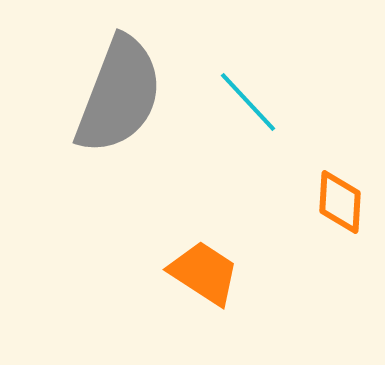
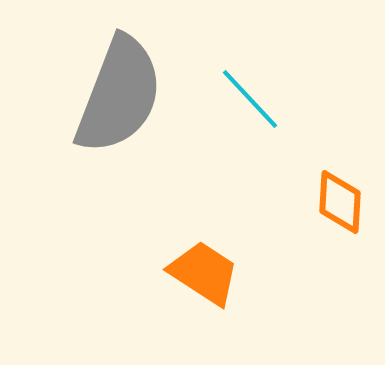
cyan line: moved 2 px right, 3 px up
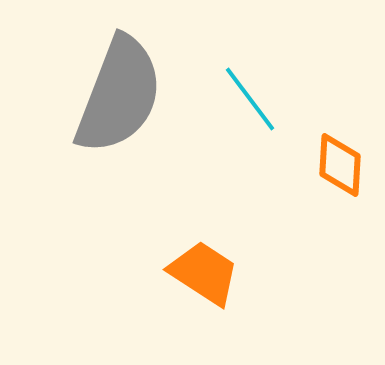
cyan line: rotated 6 degrees clockwise
orange diamond: moved 37 px up
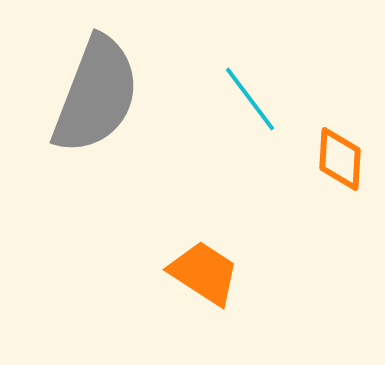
gray semicircle: moved 23 px left
orange diamond: moved 6 px up
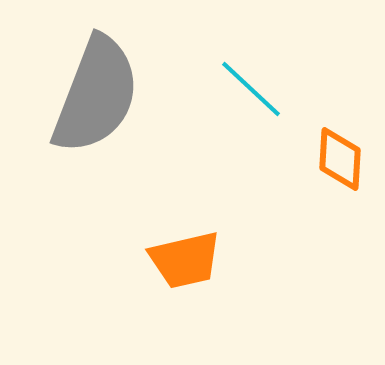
cyan line: moved 1 px right, 10 px up; rotated 10 degrees counterclockwise
orange trapezoid: moved 19 px left, 13 px up; rotated 134 degrees clockwise
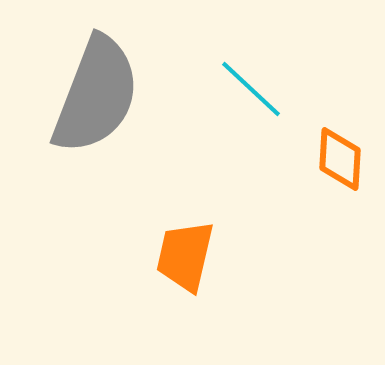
orange trapezoid: moved 4 px up; rotated 116 degrees clockwise
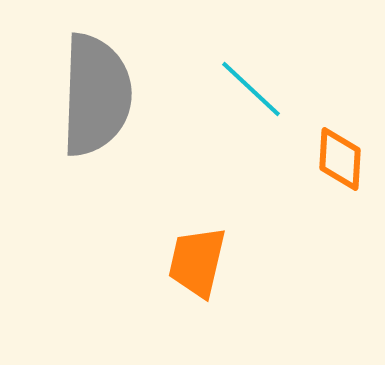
gray semicircle: rotated 19 degrees counterclockwise
orange trapezoid: moved 12 px right, 6 px down
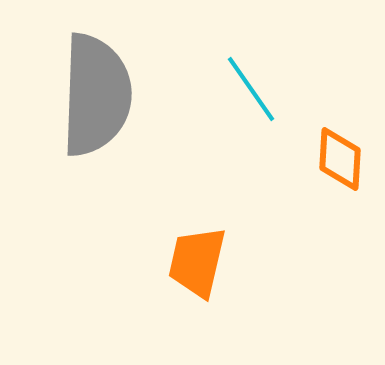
cyan line: rotated 12 degrees clockwise
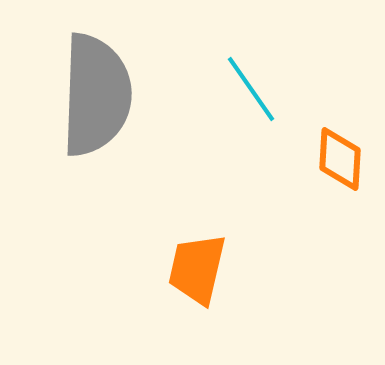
orange trapezoid: moved 7 px down
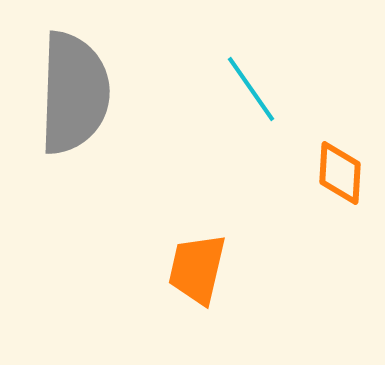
gray semicircle: moved 22 px left, 2 px up
orange diamond: moved 14 px down
